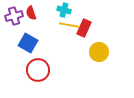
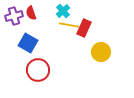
cyan cross: moved 1 px left, 1 px down; rotated 32 degrees clockwise
yellow circle: moved 2 px right
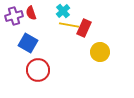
yellow circle: moved 1 px left
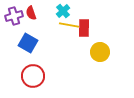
red rectangle: rotated 24 degrees counterclockwise
red circle: moved 5 px left, 6 px down
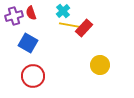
red rectangle: rotated 42 degrees clockwise
yellow circle: moved 13 px down
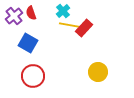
purple cross: rotated 24 degrees counterclockwise
yellow circle: moved 2 px left, 7 px down
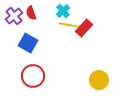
yellow circle: moved 1 px right, 8 px down
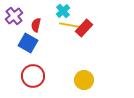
red semicircle: moved 5 px right, 12 px down; rotated 32 degrees clockwise
yellow circle: moved 15 px left
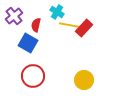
cyan cross: moved 6 px left, 1 px down; rotated 16 degrees counterclockwise
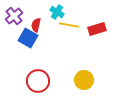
red rectangle: moved 13 px right, 1 px down; rotated 30 degrees clockwise
blue square: moved 5 px up
red circle: moved 5 px right, 5 px down
